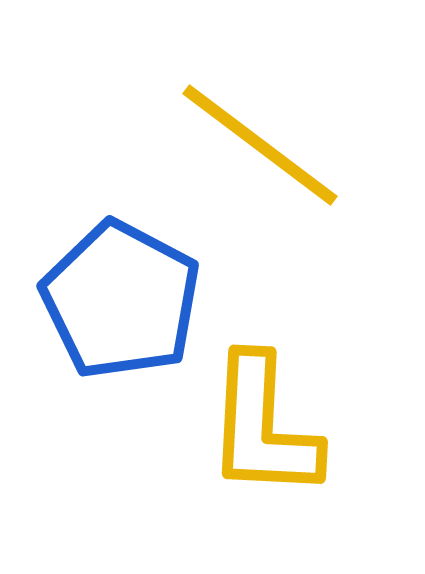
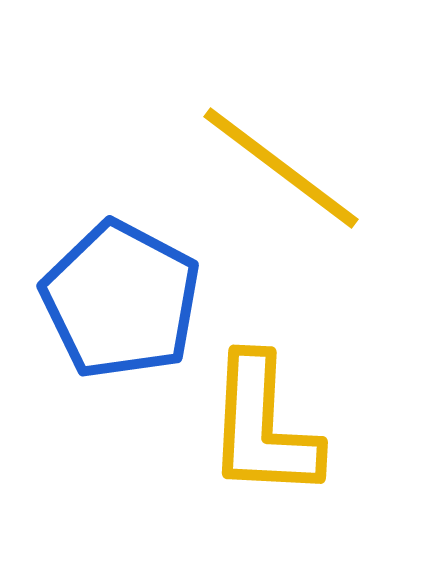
yellow line: moved 21 px right, 23 px down
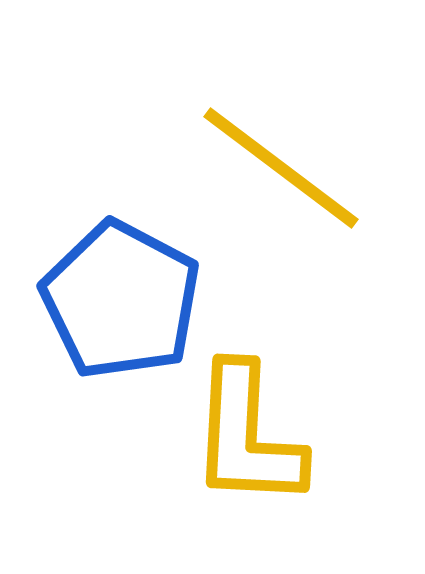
yellow L-shape: moved 16 px left, 9 px down
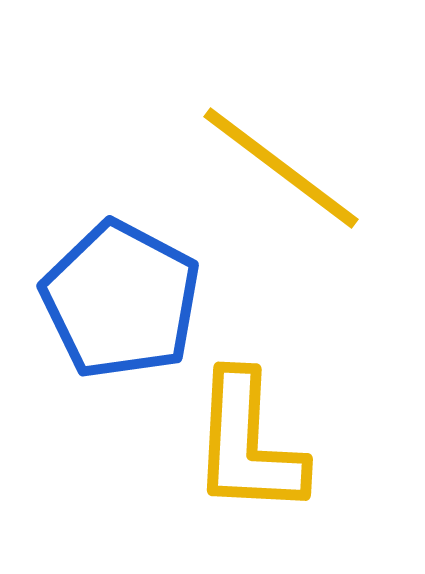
yellow L-shape: moved 1 px right, 8 px down
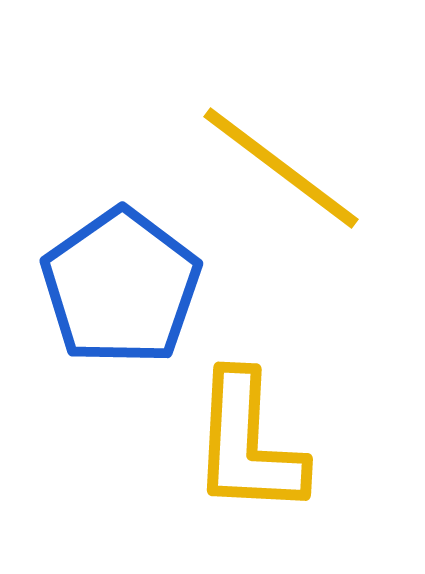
blue pentagon: moved 13 px up; rotated 9 degrees clockwise
